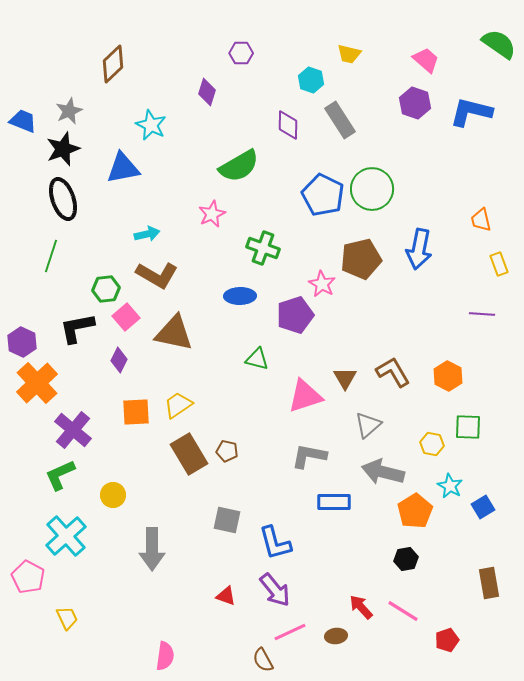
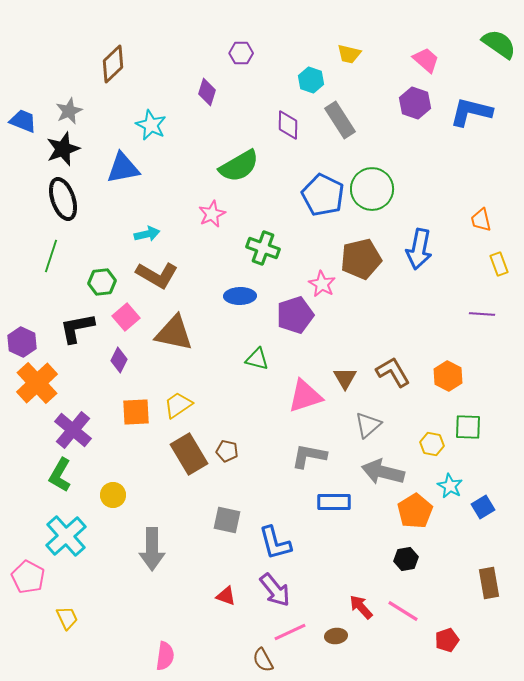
green hexagon at (106, 289): moved 4 px left, 7 px up
green L-shape at (60, 475): rotated 36 degrees counterclockwise
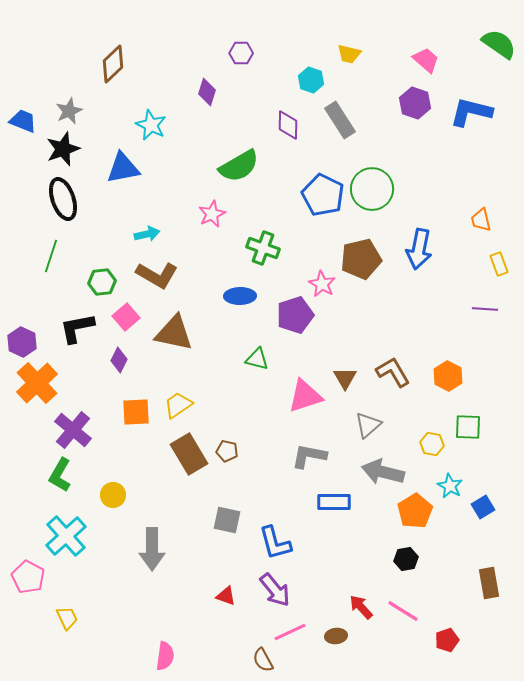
purple line at (482, 314): moved 3 px right, 5 px up
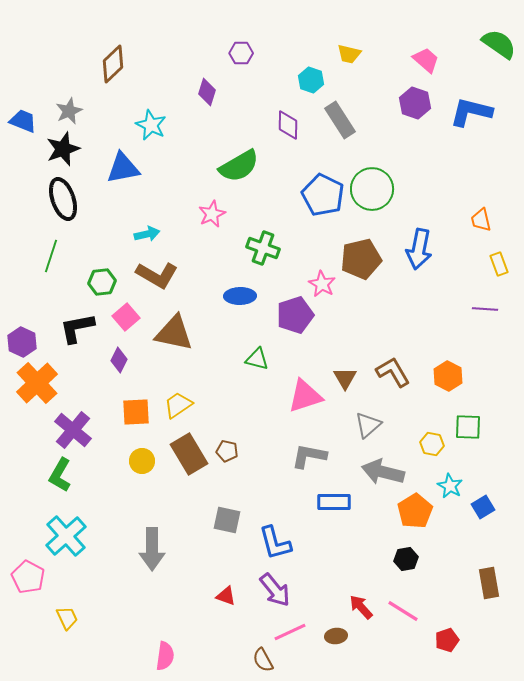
yellow circle at (113, 495): moved 29 px right, 34 px up
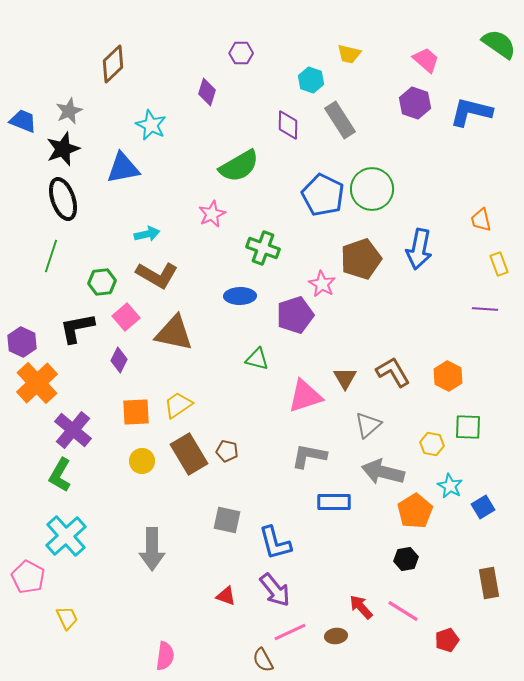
brown pentagon at (361, 259): rotated 6 degrees counterclockwise
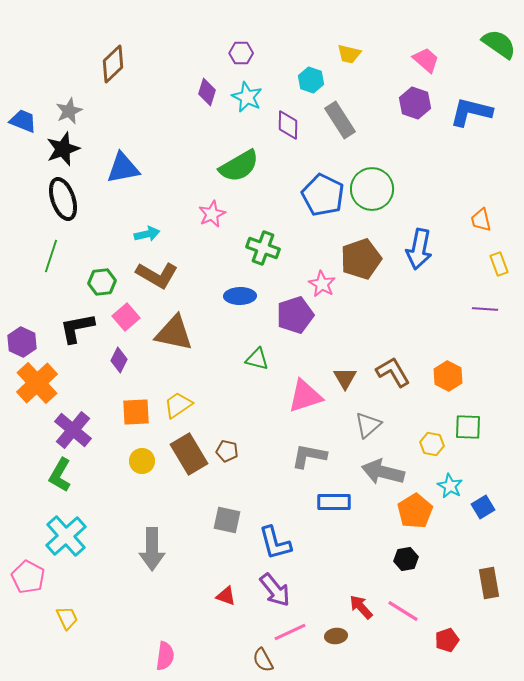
cyan star at (151, 125): moved 96 px right, 28 px up
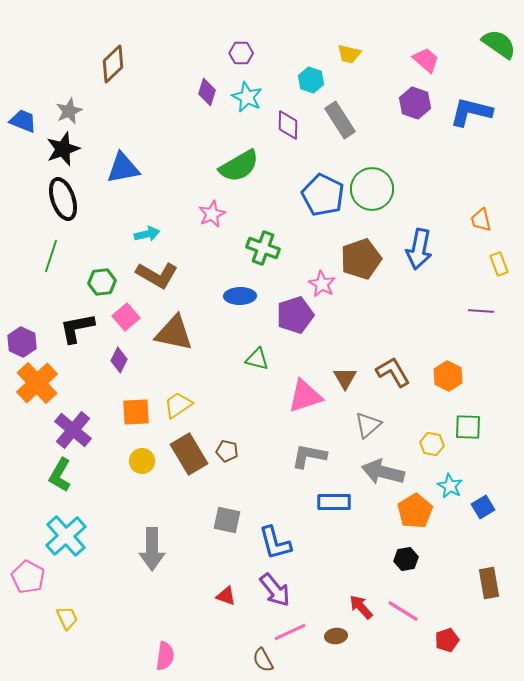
purple line at (485, 309): moved 4 px left, 2 px down
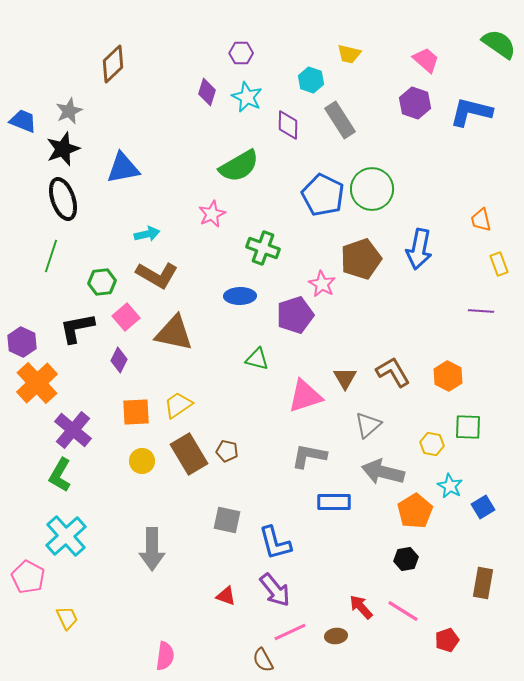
brown rectangle at (489, 583): moved 6 px left; rotated 20 degrees clockwise
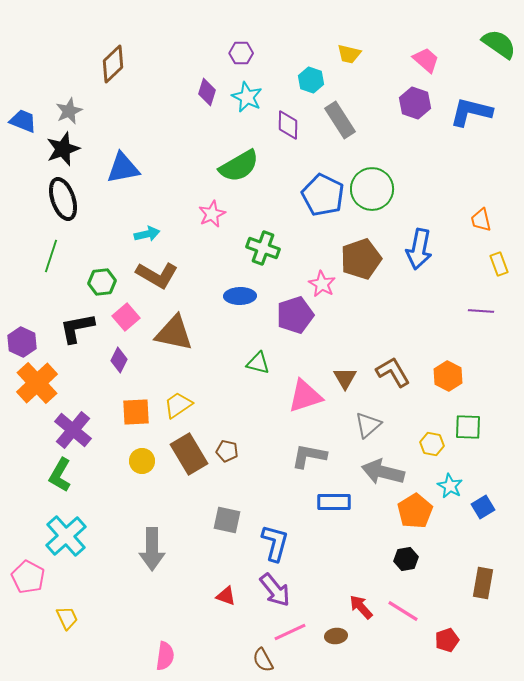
green triangle at (257, 359): moved 1 px right, 4 px down
blue L-shape at (275, 543): rotated 150 degrees counterclockwise
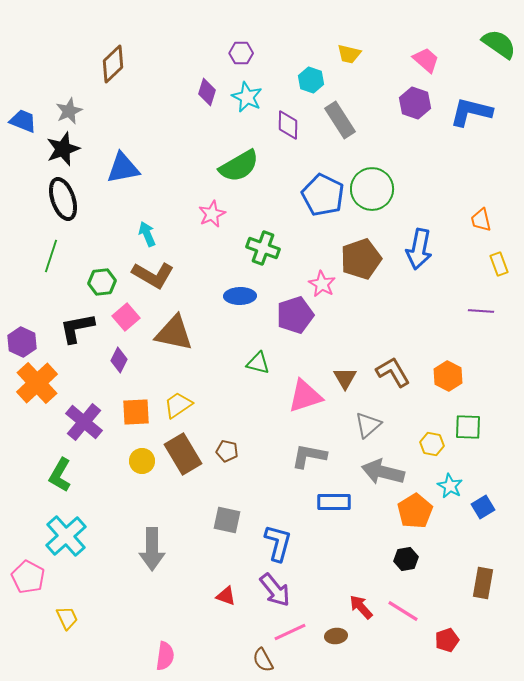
cyan arrow at (147, 234): rotated 100 degrees counterclockwise
brown L-shape at (157, 275): moved 4 px left
purple cross at (73, 430): moved 11 px right, 8 px up
brown rectangle at (189, 454): moved 6 px left
blue L-shape at (275, 543): moved 3 px right
